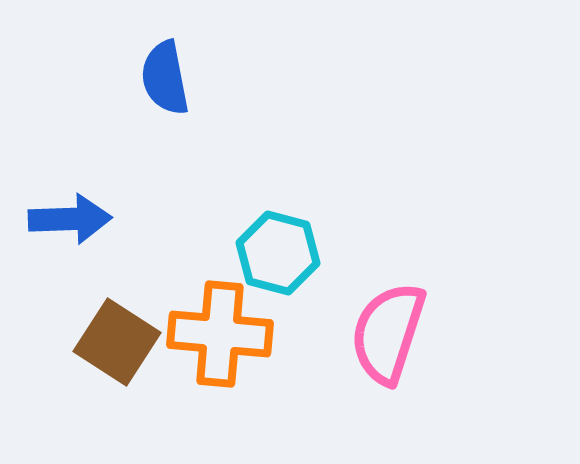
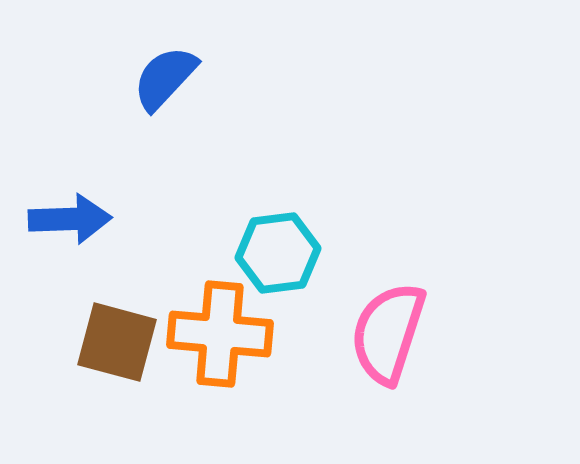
blue semicircle: rotated 54 degrees clockwise
cyan hexagon: rotated 22 degrees counterclockwise
brown square: rotated 18 degrees counterclockwise
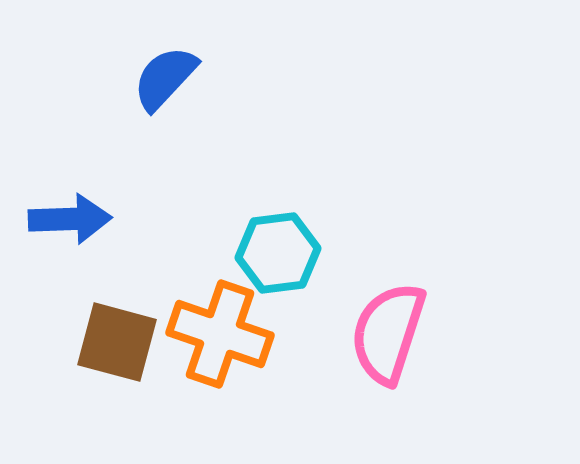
orange cross: rotated 14 degrees clockwise
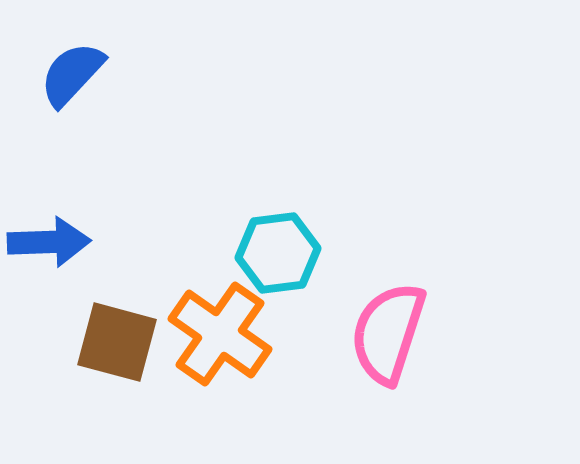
blue semicircle: moved 93 px left, 4 px up
blue arrow: moved 21 px left, 23 px down
orange cross: rotated 16 degrees clockwise
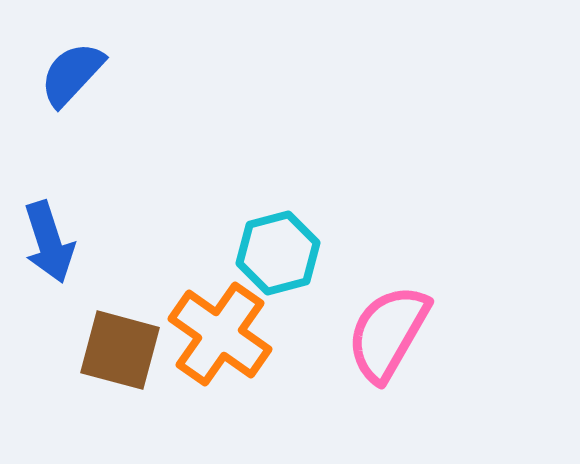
blue arrow: rotated 74 degrees clockwise
cyan hexagon: rotated 8 degrees counterclockwise
pink semicircle: rotated 12 degrees clockwise
brown square: moved 3 px right, 8 px down
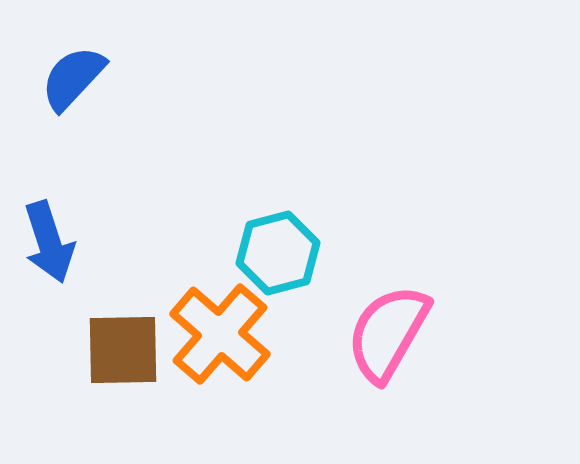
blue semicircle: moved 1 px right, 4 px down
orange cross: rotated 6 degrees clockwise
brown square: moved 3 px right; rotated 16 degrees counterclockwise
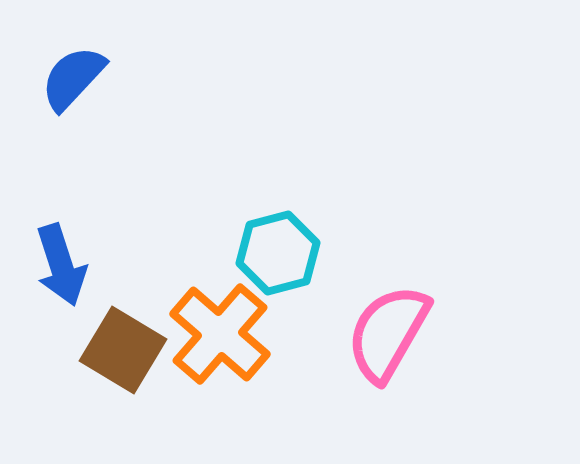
blue arrow: moved 12 px right, 23 px down
brown square: rotated 32 degrees clockwise
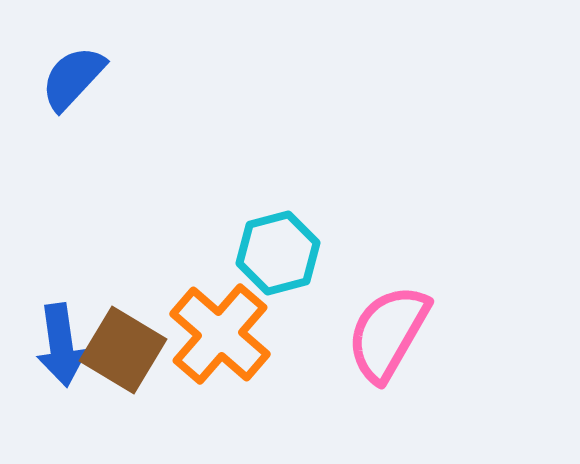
blue arrow: moved 80 px down; rotated 10 degrees clockwise
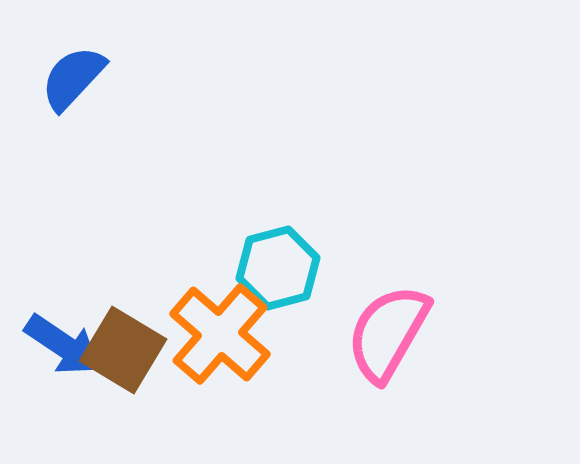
cyan hexagon: moved 15 px down
blue arrow: moved 2 px right; rotated 48 degrees counterclockwise
